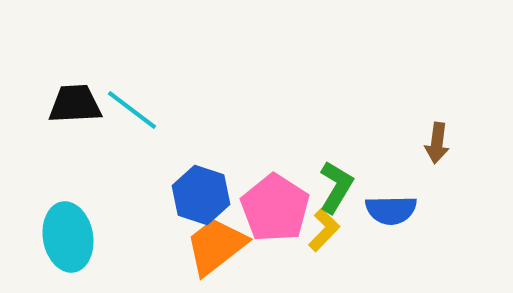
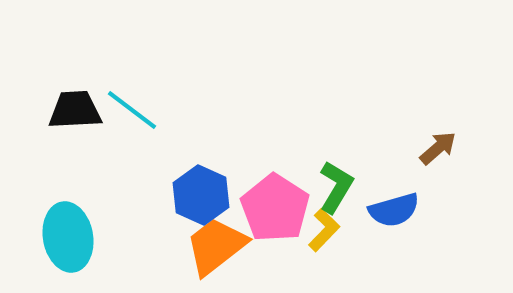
black trapezoid: moved 6 px down
brown arrow: moved 1 px right, 5 px down; rotated 138 degrees counterclockwise
blue hexagon: rotated 6 degrees clockwise
blue semicircle: moved 3 px right; rotated 15 degrees counterclockwise
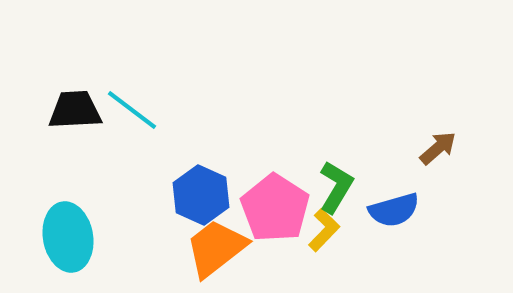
orange trapezoid: moved 2 px down
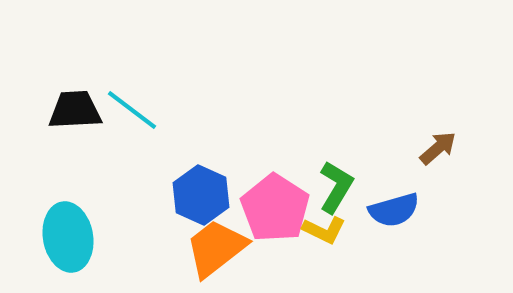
yellow L-shape: rotated 72 degrees clockwise
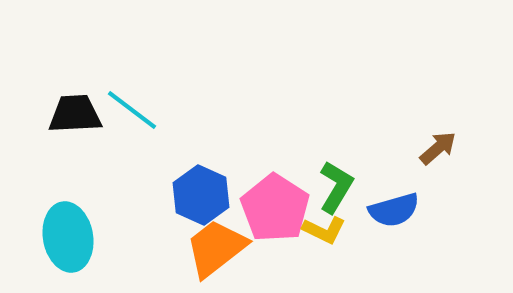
black trapezoid: moved 4 px down
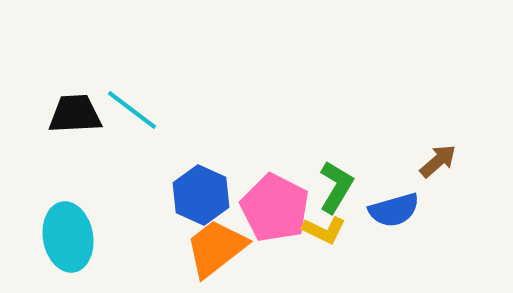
brown arrow: moved 13 px down
pink pentagon: rotated 6 degrees counterclockwise
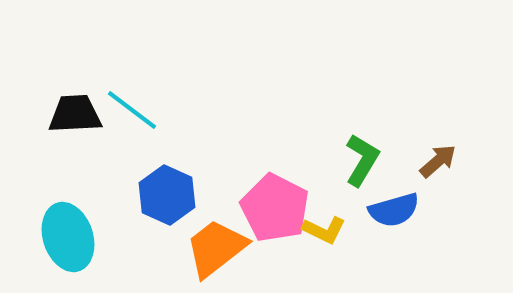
green L-shape: moved 26 px right, 27 px up
blue hexagon: moved 34 px left
cyan ellipse: rotated 8 degrees counterclockwise
